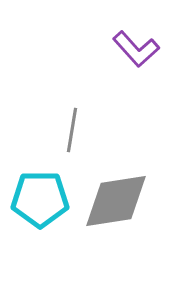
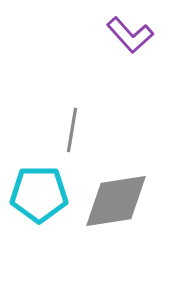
purple L-shape: moved 6 px left, 14 px up
cyan pentagon: moved 1 px left, 5 px up
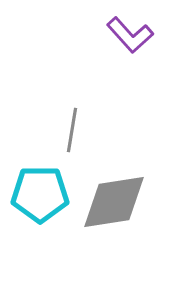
cyan pentagon: moved 1 px right
gray diamond: moved 2 px left, 1 px down
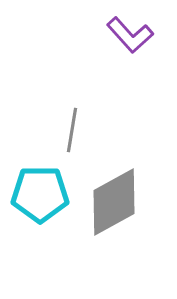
gray diamond: rotated 20 degrees counterclockwise
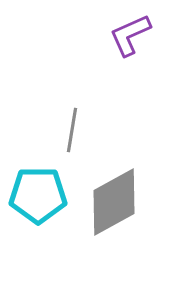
purple L-shape: rotated 108 degrees clockwise
cyan pentagon: moved 2 px left, 1 px down
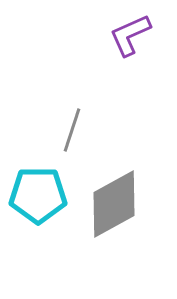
gray line: rotated 9 degrees clockwise
gray diamond: moved 2 px down
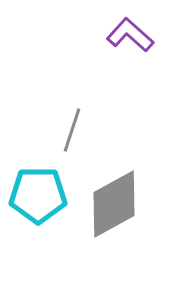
purple L-shape: rotated 66 degrees clockwise
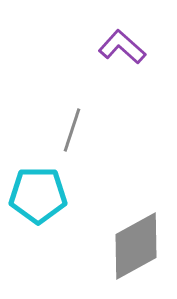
purple L-shape: moved 8 px left, 12 px down
gray diamond: moved 22 px right, 42 px down
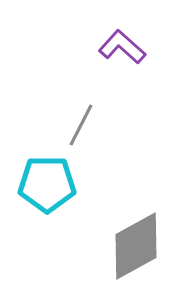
gray line: moved 9 px right, 5 px up; rotated 9 degrees clockwise
cyan pentagon: moved 9 px right, 11 px up
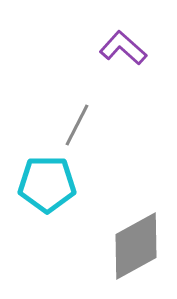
purple L-shape: moved 1 px right, 1 px down
gray line: moved 4 px left
